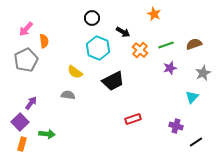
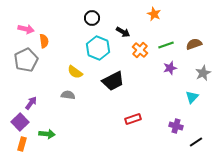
pink arrow: rotated 119 degrees counterclockwise
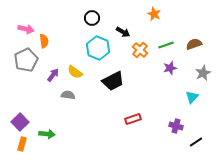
purple arrow: moved 22 px right, 28 px up
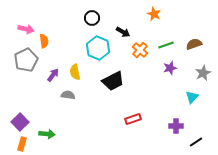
yellow semicircle: rotated 42 degrees clockwise
purple cross: rotated 16 degrees counterclockwise
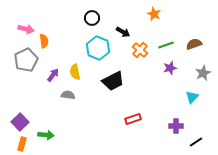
green arrow: moved 1 px left, 1 px down
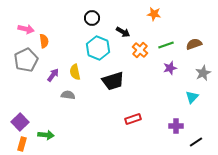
orange star: rotated 16 degrees counterclockwise
black trapezoid: rotated 10 degrees clockwise
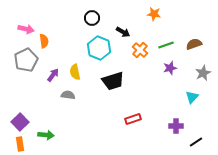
cyan hexagon: moved 1 px right
orange rectangle: moved 2 px left; rotated 24 degrees counterclockwise
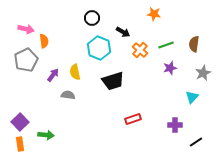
brown semicircle: rotated 63 degrees counterclockwise
purple cross: moved 1 px left, 1 px up
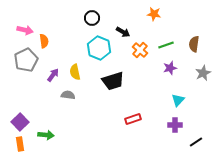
pink arrow: moved 1 px left, 1 px down
cyan triangle: moved 14 px left, 3 px down
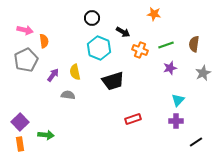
orange cross: rotated 21 degrees counterclockwise
purple cross: moved 1 px right, 4 px up
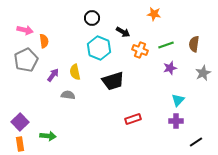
green arrow: moved 2 px right, 1 px down
